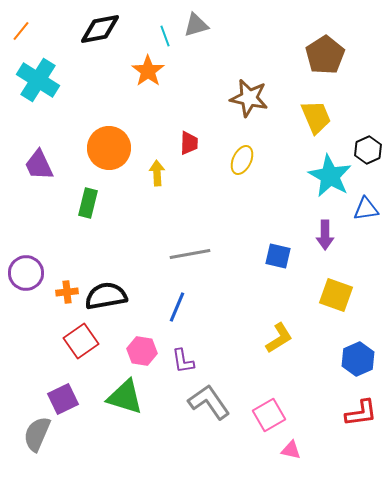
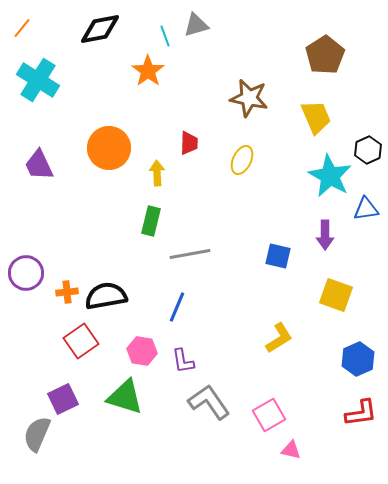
orange line: moved 1 px right, 3 px up
green rectangle: moved 63 px right, 18 px down
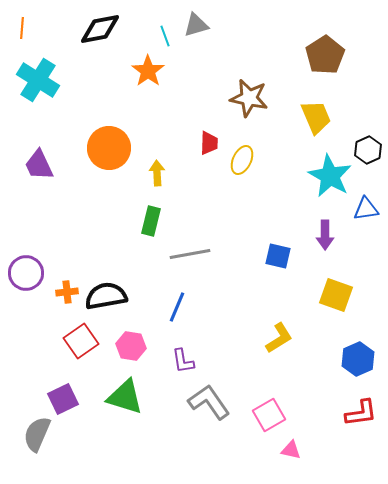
orange line: rotated 35 degrees counterclockwise
red trapezoid: moved 20 px right
pink hexagon: moved 11 px left, 5 px up
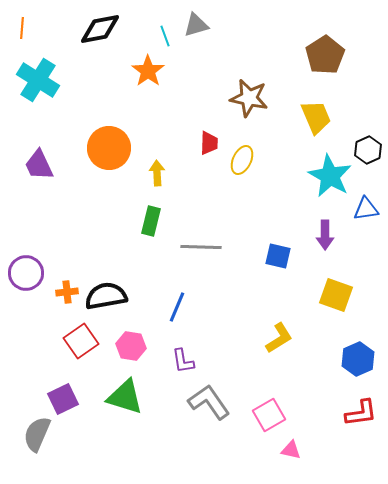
gray line: moved 11 px right, 7 px up; rotated 12 degrees clockwise
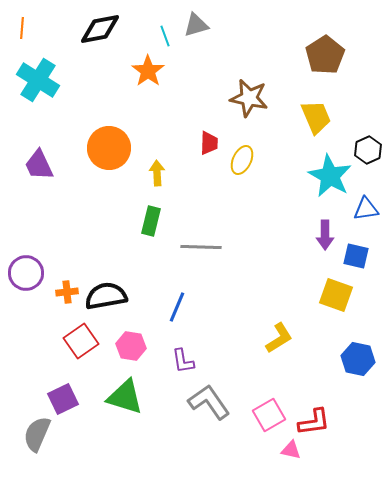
blue square: moved 78 px right
blue hexagon: rotated 24 degrees counterclockwise
red L-shape: moved 47 px left, 9 px down
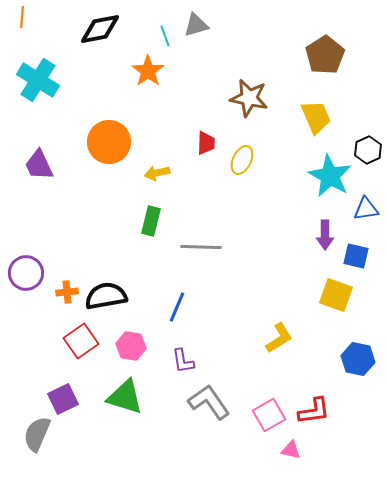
orange line: moved 11 px up
red trapezoid: moved 3 px left
orange circle: moved 6 px up
yellow arrow: rotated 100 degrees counterclockwise
red L-shape: moved 11 px up
